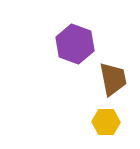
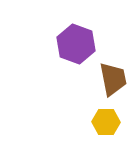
purple hexagon: moved 1 px right
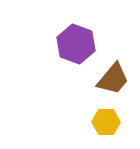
brown trapezoid: rotated 51 degrees clockwise
